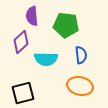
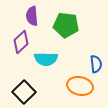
blue semicircle: moved 15 px right, 9 px down
black square: moved 1 px right, 1 px up; rotated 30 degrees counterclockwise
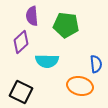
cyan semicircle: moved 1 px right, 2 px down
black square: moved 3 px left; rotated 20 degrees counterclockwise
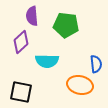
orange ellipse: moved 1 px up
black square: rotated 15 degrees counterclockwise
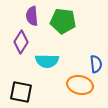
green pentagon: moved 3 px left, 4 px up
purple diamond: rotated 15 degrees counterclockwise
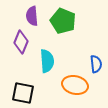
green pentagon: rotated 15 degrees clockwise
purple diamond: rotated 10 degrees counterclockwise
cyan semicircle: rotated 95 degrees counterclockwise
orange ellipse: moved 5 px left
black square: moved 2 px right, 1 px down
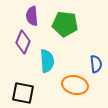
green pentagon: moved 2 px right, 3 px down; rotated 15 degrees counterclockwise
purple diamond: moved 2 px right
